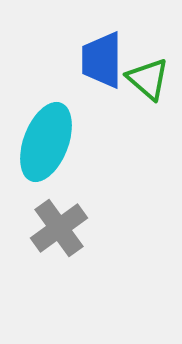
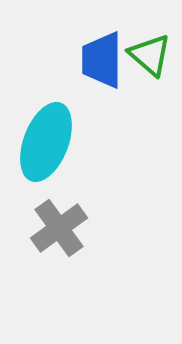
green triangle: moved 2 px right, 24 px up
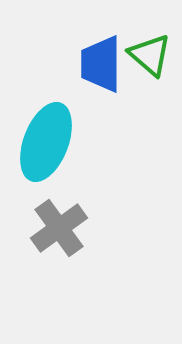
blue trapezoid: moved 1 px left, 4 px down
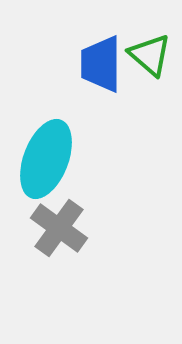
cyan ellipse: moved 17 px down
gray cross: rotated 18 degrees counterclockwise
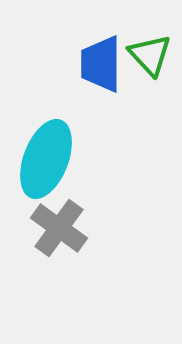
green triangle: rotated 6 degrees clockwise
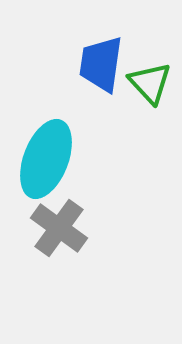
green triangle: moved 28 px down
blue trapezoid: rotated 8 degrees clockwise
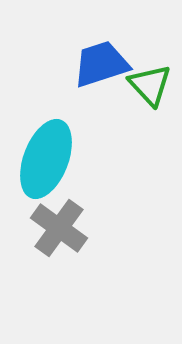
blue trapezoid: rotated 64 degrees clockwise
green triangle: moved 2 px down
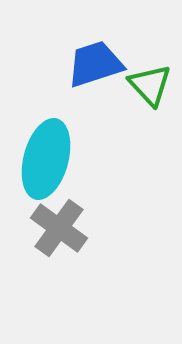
blue trapezoid: moved 6 px left
cyan ellipse: rotated 6 degrees counterclockwise
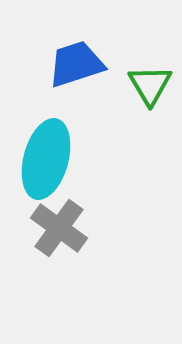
blue trapezoid: moved 19 px left
green triangle: rotated 12 degrees clockwise
